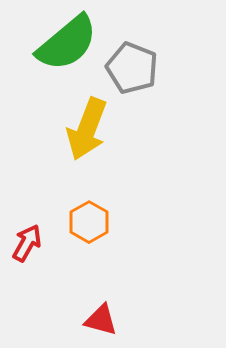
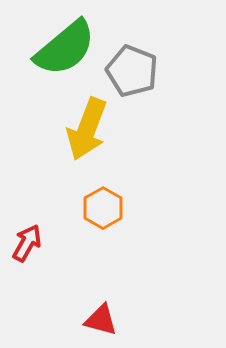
green semicircle: moved 2 px left, 5 px down
gray pentagon: moved 3 px down
orange hexagon: moved 14 px right, 14 px up
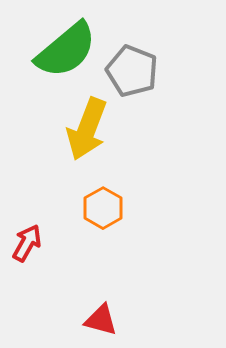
green semicircle: moved 1 px right, 2 px down
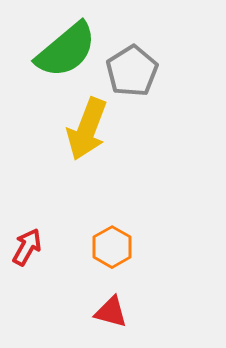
gray pentagon: rotated 18 degrees clockwise
orange hexagon: moved 9 px right, 39 px down
red arrow: moved 4 px down
red triangle: moved 10 px right, 8 px up
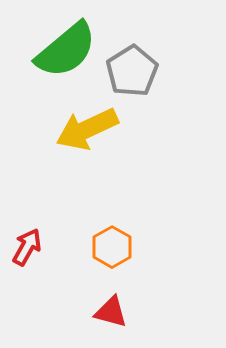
yellow arrow: rotated 44 degrees clockwise
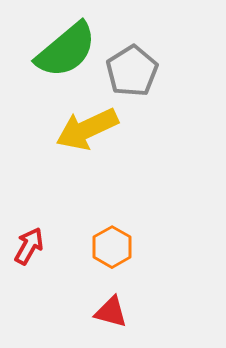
red arrow: moved 2 px right, 1 px up
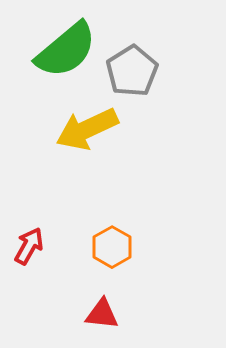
red triangle: moved 9 px left, 2 px down; rotated 9 degrees counterclockwise
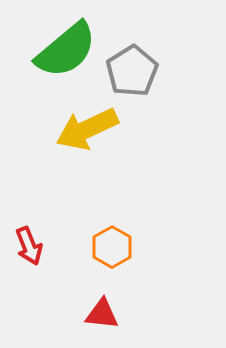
red arrow: rotated 129 degrees clockwise
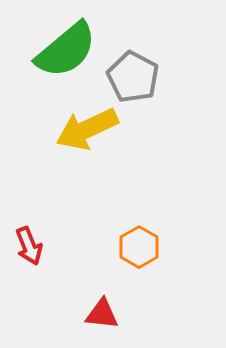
gray pentagon: moved 1 px right, 6 px down; rotated 12 degrees counterclockwise
orange hexagon: moved 27 px right
